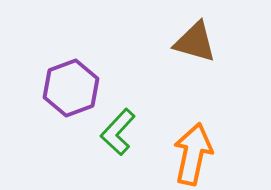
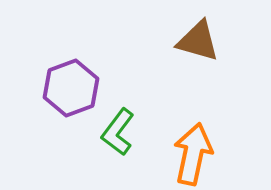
brown triangle: moved 3 px right, 1 px up
green L-shape: rotated 6 degrees counterclockwise
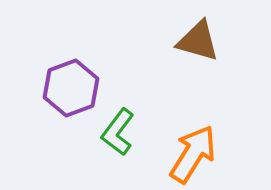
orange arrow: rotated 20 degrees clockwise
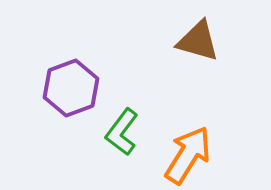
green L-shape: moved 4 px right
orange arrow: moved 5 px left, 1 px down
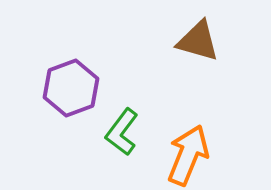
orange arrow: rotated 10 degrees counterclockwise
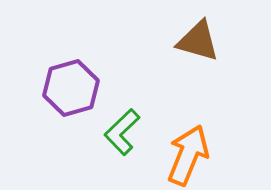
purple hexagon: rotated 4 degrees clockwise
green L-shape: rotated 9 degrees clockwise
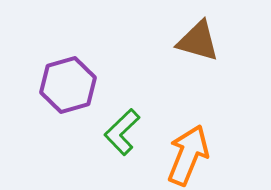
purple hexagon: moved 3 px left, 3 px up
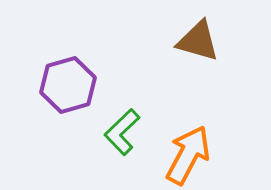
orange arrow: rotated 6 degrees clockwise
